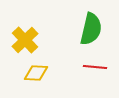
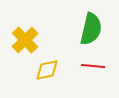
red line: moved 2 px left, 1 px up
yellow diamond: moved 11 px right, 3 px up; rotated 15 degrees counterclockwise
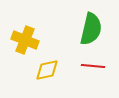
yellow cross: rotated 24 degrees counterclockwise
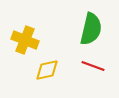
red line: rotated 15 degrees clockwise
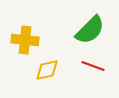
green semicircle: moved 1 px left, 1 px down; rotated 32 degrees clockwise
yellow cross: rotated 16 degrees counterclockwise
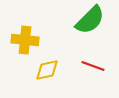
green semicircle: moved 10 px up
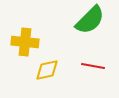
yellow cross: moved 2 px down
red line: rotated 10 degrees counterclockwise
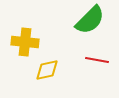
red line: moved 4 px right, 6 px up
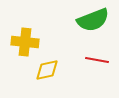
green semicircle: moved 3 px right; rotated 24 degrees clockwise
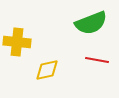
green semicircle: moved 2 px left, 3 px down
yellow cross: moved 8 px left
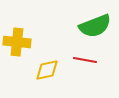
green semicircle: moved 4 px right, 3 px down
red line: moved 12 px left
